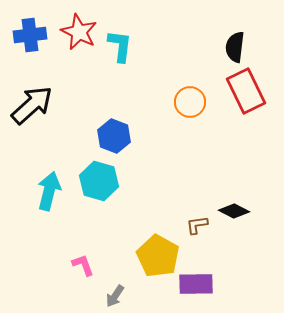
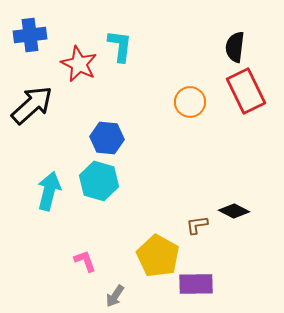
red star: moved 32 px down
blue hexagon: moved 7 px left, 2 px down; rotated 16 degrees counterclockwise
pink L-shape: moved 2 px right, 4 px up
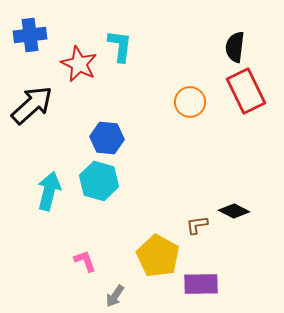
purple rectangle: moved 5 px right
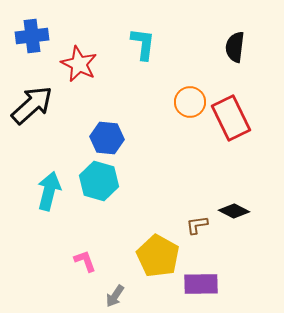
blue cross: moved 2 px right, 1 px down
cyan L-shape: moved 23 px right, 2 px up
red rectangle: moved 15 px left, 27 px down
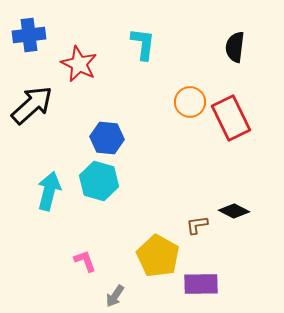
blue cross: moved 3 px left, 1 px up
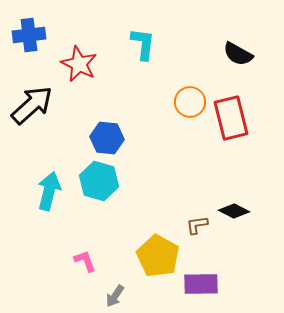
black semicircle: moved 3 px right, 7 px down; rotated 68 degrees counterclockwise
red rectangle: rotated 12 degrees clockwise
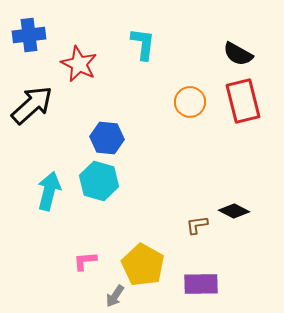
red rectangle: moved 12 px right, 17 px up
yellow pentagon: moved 15 px left, 9 px down
pink L-shape: rotated 75 degrees counterclockwise
